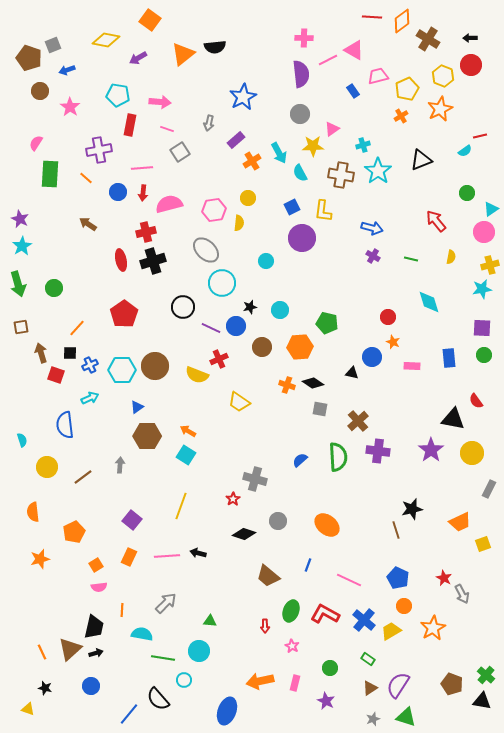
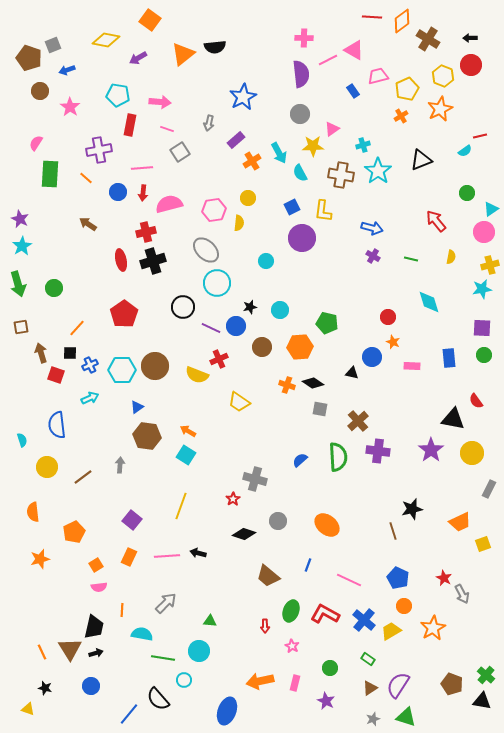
cyan circle at (222, 283): moved 5 px left
blue semicircle at (65, 425): moved 8 px left
brown hexagon at (147, 436): rotated 8 degrees clockwise
brown line at (396, 530): moved 3 px left, 1 px down
brown triangle at (70, 649): rotated 20 degrees counterclockwise
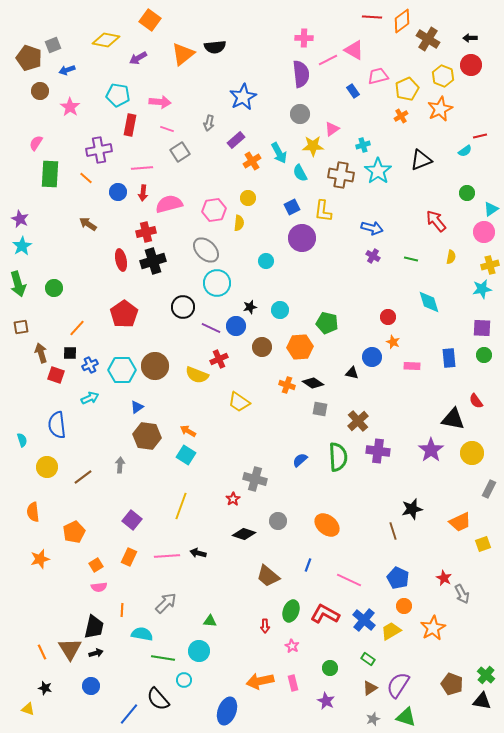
pink rectangle at (295, 683): moved 2 px left; rotated 28 degrees counterclockwise
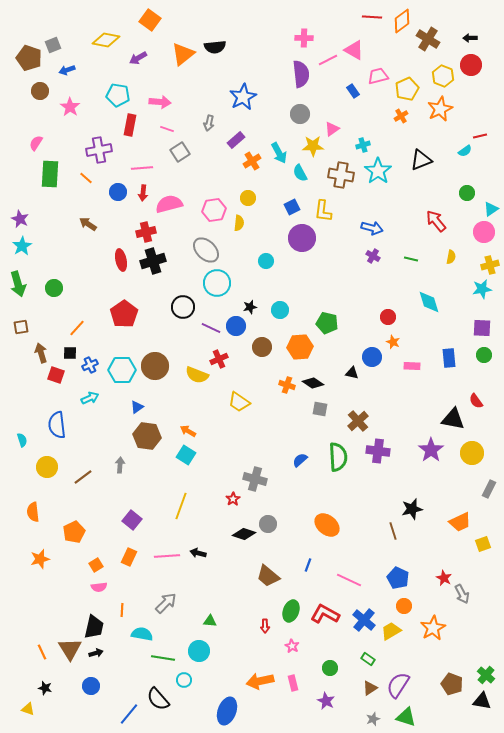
gray circle at (278, 521): moved 10 px left, 3 px down
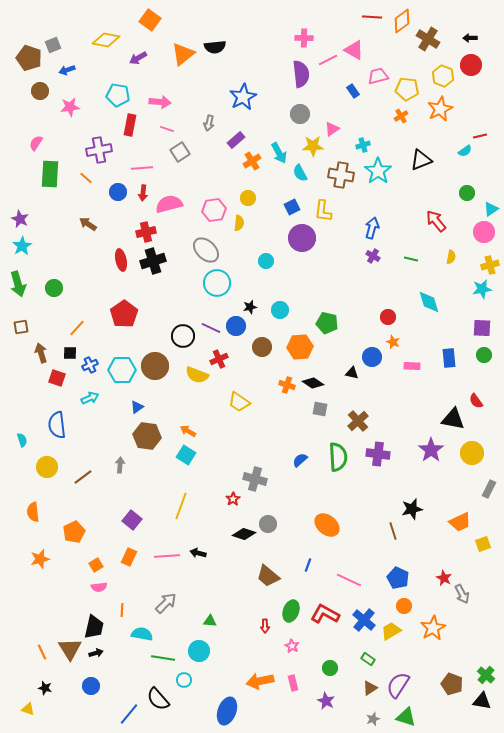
yellow pentagon at (407, 89): rotated 30 degrees clockwise
pink star at (70, 107): rotated 30 degrees clockwise
blue arrow at (372, 228): rotated 90 degrees counterclockwise
black circle at (183, 307): moved 29 px down
red square at (56, 375): moved 1 px right, 3 px down
purple cross at (378, 451): moved 3 px down
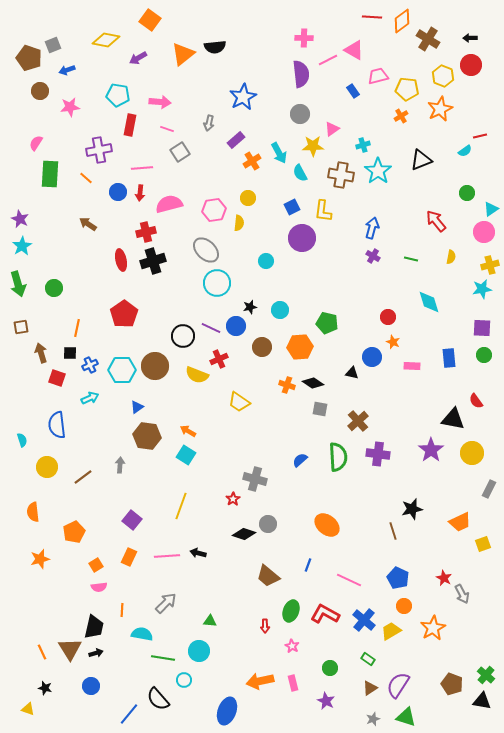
red arrow at (143, 193): moved 3 px left
orange line at (77, 328): rotated 30 degrees counterclockwise
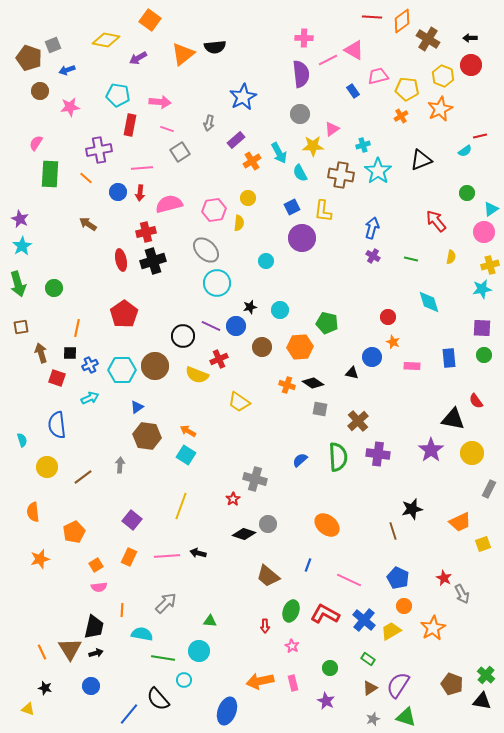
purple line at (211, 328): moved 2 px up
